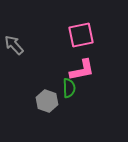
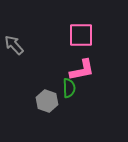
pink square: rotated 12 degrees clockwise
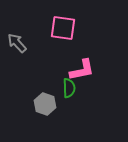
pink square: moved 18 px left, 7 px up; rotated 8 degrees clockwise
gray arrow: moved 3 px right, 2 px up
gray hexagon: moved 2 px left, 3 px down
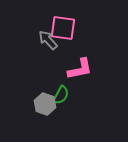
gray arrow: moved 31 px right, 3 px up
pink L-shape: moved 2 px left, 1 px up
green semicircle: moved 8 px left, 7 px down; rotated 30 degrees clockwise
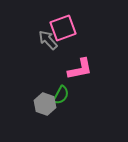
pink square: rotated 28 degrees counterclockwise
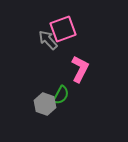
pink square: moved 1 px down
pink L-shape: rotated 52 degrees counterclockwise
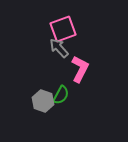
gray arrow: moved 11 px right, 8 px down
gray hexagon: moved 2 px left, 3 px up
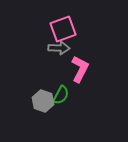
gray arrow: rotated 135 degrees clockwise
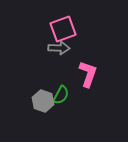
pink L-shape: moved 8 px right, 5 px down; rotated 8 degrees counterclockwise
